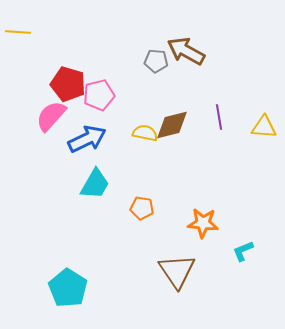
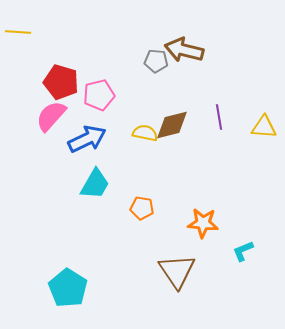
brown arrow: moved 2 px left, 1 px up; rotated 15 degrees counterclockwise
red pentagon: moved 7 px left, 2 px up
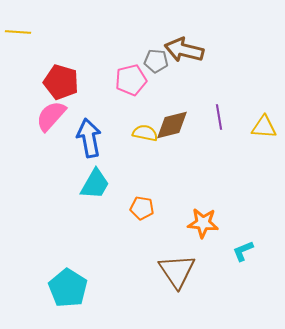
pink pentagon: moved 32 px right, 15 px up
blue arrow: moved 2 px right, 1 px up; rotated 75 degrees counterclockwise
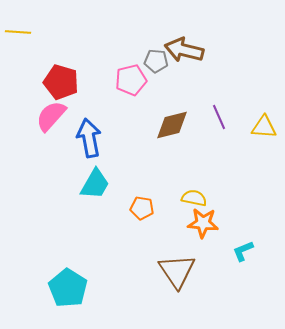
purple line: rotated 15 degrees counterclockwise
yellow semicircle: moved 49 px right, 65 px down
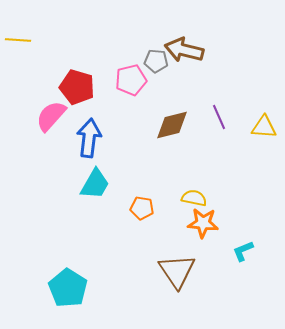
yellow line: moved 8 px down
red pentagon: moved 16 px right, 5 px down
blue arrow: rotated 18 degrees clockwise
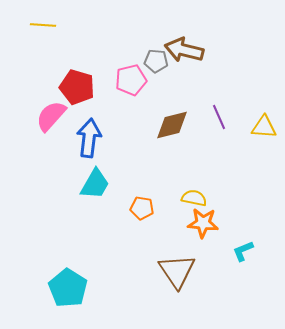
yellow line: moved 25 px right, 15 px up
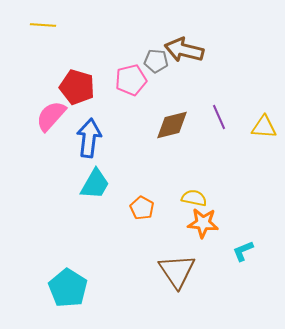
orange pentagon: rotated 20 degrees clockwise
